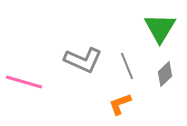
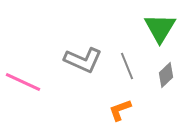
gray diamond: moved 1 px right, 1 px down
pink line: moved 1 px left; rotated 9 degrees clockwise
orange L-shape: moved 6 px down
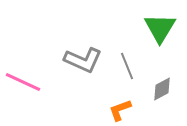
gray diamond: moved 4 px left, 14 px down; rotated 15 degrees clockwise
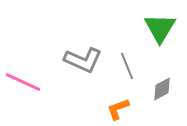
orange L-shape: moved 2 px left, 1 px up
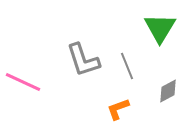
gray L-shape: rotated 48 degrees clockwise
gray diamond: moved 6 px right, 2 px down
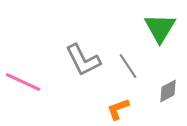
gray L-shape: rotated 9 degrees counterclockwise
gray line: moved 1 px right; rotated 12 degrees counterclockwise
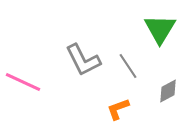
green triangle: moved 1 px down
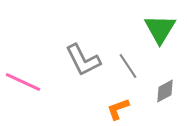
gray diamond: moved 3 px left
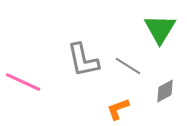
gray L-shape: rotated 15 degrees clockwise
gray line: rotated 24 degrees counterclockwise
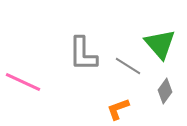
green triangle: moved 15 px down; rotated 12 degrees counterclockwise
gray L-shape: moved 6 px up; rotated 12 degrees clockwise
gray diamond: rotated 25 degrees counterclockwise
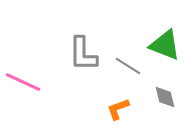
green triangle: moved 5 px right, 1 px down; rotated 28 degrees counterclockwise
gray diamond: moved 6 px down; rotated 50 degrees counterclockwise
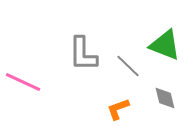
gray line: rotated 12 degrees clockwise
gray diamond: moved 1 px down
